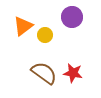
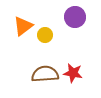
purple circle: moved 3 px right
brown semicircle: moved 1 px right, 1 px down; rotated 40 degrees counterclockwise
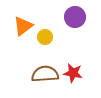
yellow circle: moved 2 px down
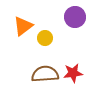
yellow circle: moved 1 px down
red star: rotated 18 degrees counterclockwise
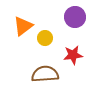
red star: moved 18 px up
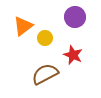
red star: rotated 30 degrees clockwise
brown semicircle: rotated 24 degrees counterclockwise
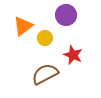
purple circle: moved 9 px left, 2 px up
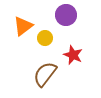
brown semicircle: rotated 24 degrees counterclockwise
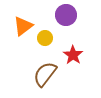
red star: rotated 12 degrees clockwise
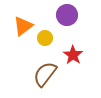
purple circle: moved 1 px right
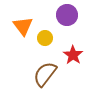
orange triangle: rotated 30 degrees counterclockwise
